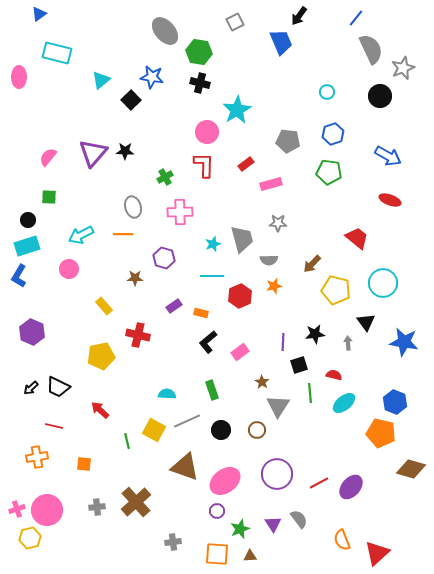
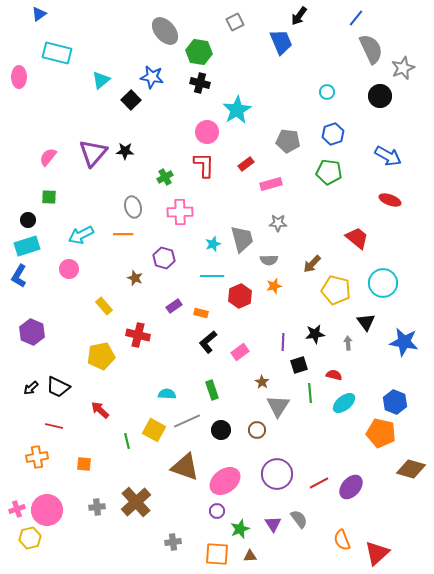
brown star at (135, 278): rotated 21 degrees clockwise
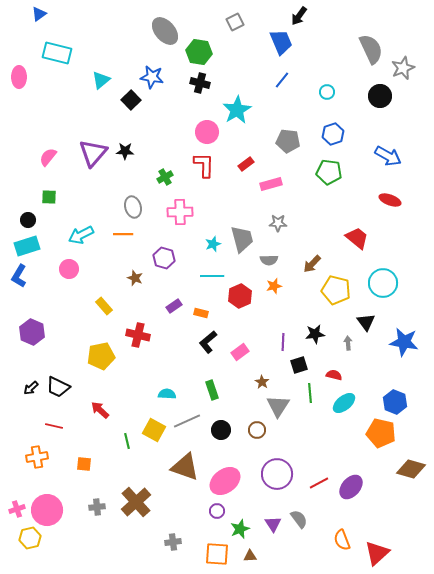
blue line at (356, 18): moved 74 px left, 62 px down
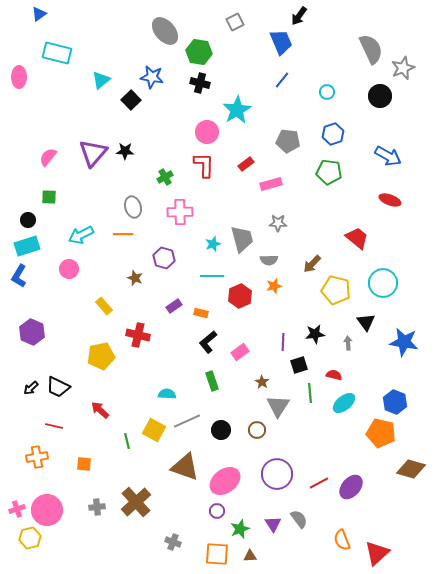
green rectangle at (212, 390): moved 9 px up
gray cross at (173, 542): rotated 28 degrees clockwise
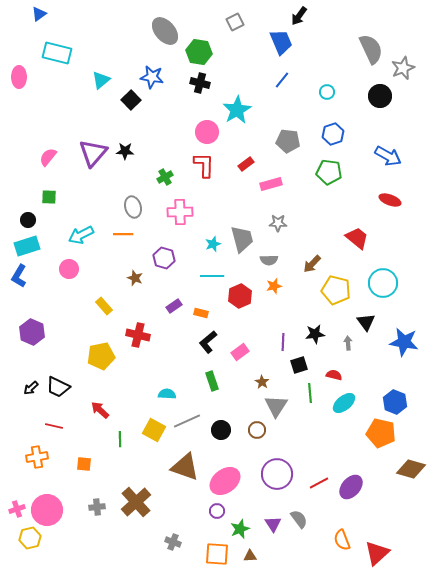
gray triangle at (278, 406): moved 2 px left
green line at (127, 441): moved 7 px left, 2 px up; rotated 14 degrees clockwise
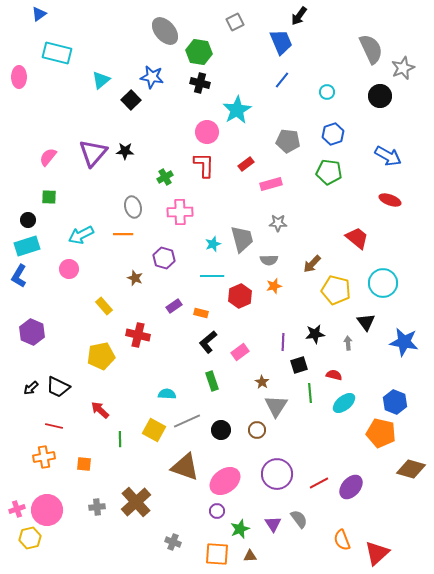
orange cross at (37, 457): moved 7 px right
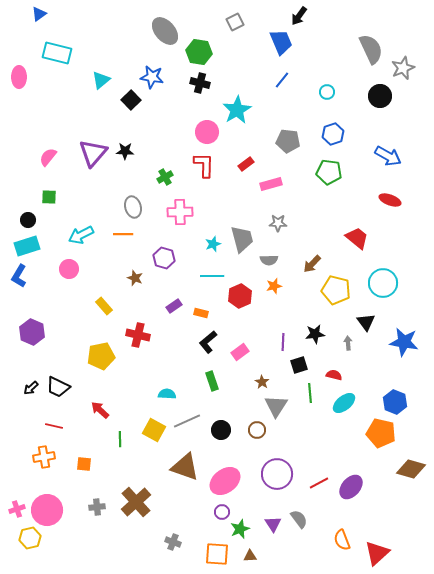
purple circle at (217, 511): moved 5 px right, 1 px down
